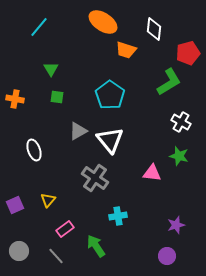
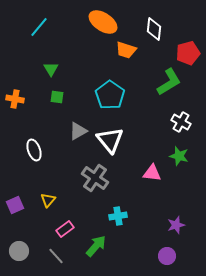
green arrow: rotated 75 degrees clockwise
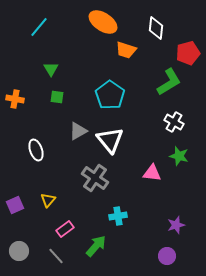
white diamond: moved 2 px right, 1 px up
white cross: moved 7 px left
white ellipse: moved 2 px right
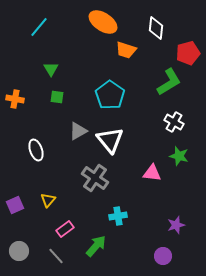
purple circle: moved 4 px left
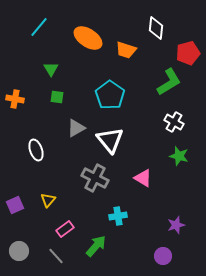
orange ellipse: moved 15 px left, 16 px down
gray triangle: moved 2 px left, 3 px up
pink triangle: moved 9 px left, 5 px down; rotated 24 degrees clockwise
gray cross: rotated 8 degrees counterclockwise
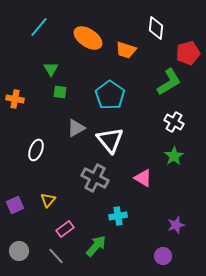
green square: moved 3 px right, 5 px up
white ellipse: rotated 40 degrees clockwise
green star: moved 5 px left; rotated 24 degrees clockwise
